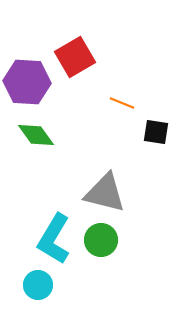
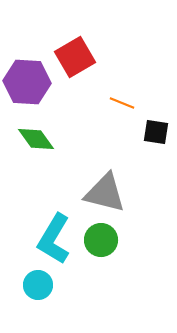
green diamond: moved 4 px down
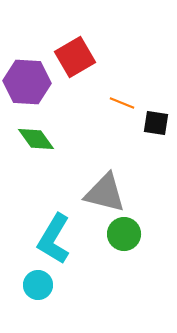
black square: moved 9 px up
green circle: moved 23 px right, 6 px up
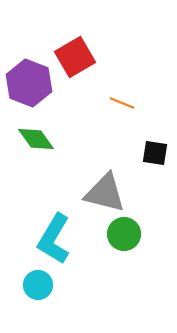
purple hexagon: moved 2 px right, 1 px down; rotated 18 degrees clockwise
black square: moved 1 px left, 30 px down
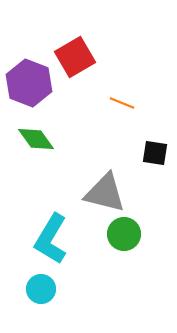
cyan L-shape: moved 3 px left
cyan circle: moved 3 px right, 4 px down
